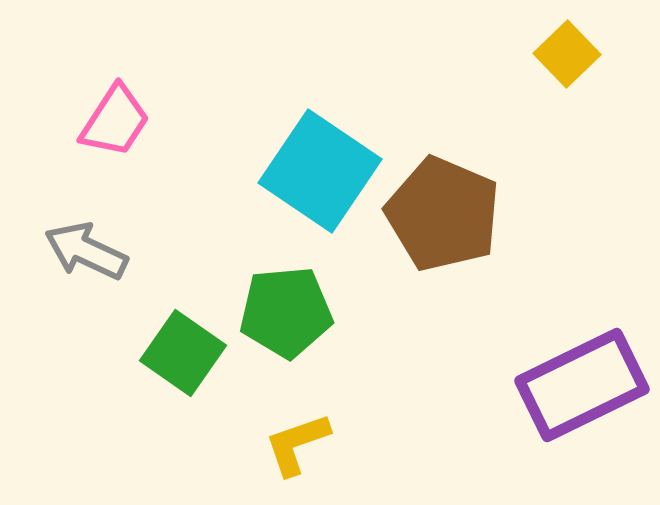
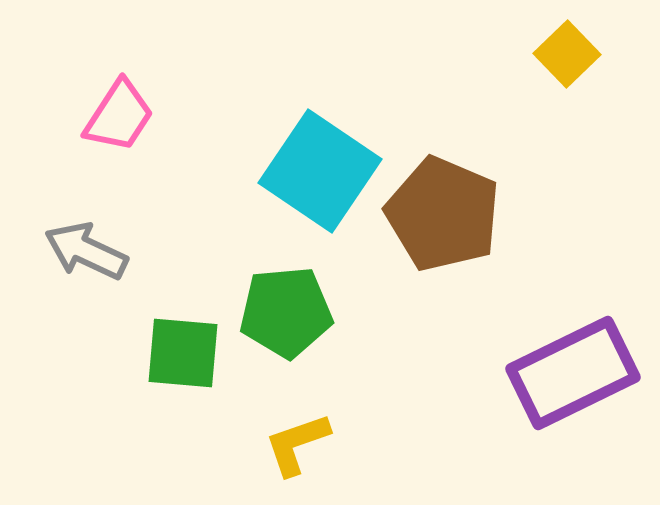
pink trapezoid: moved 4 px right, 5 px up
green square: rotated 30 degrees counterclockwise
purple rectangle: moved 9 px left, 12 px up
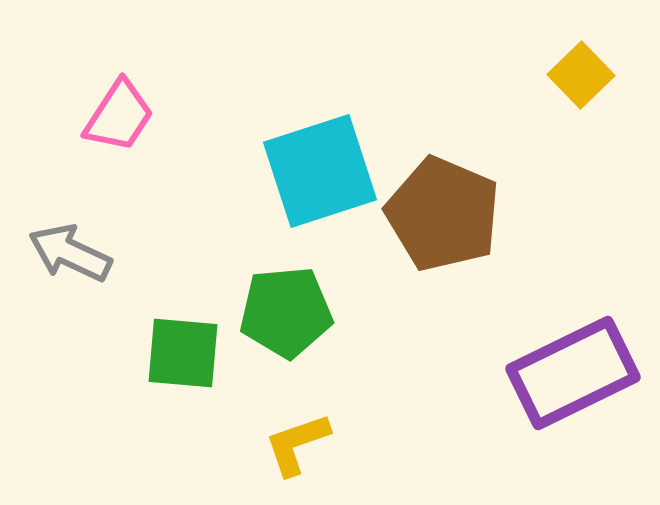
yellow square: moved 14 px right, 21 px down
cyan square: rotated 38 degrees clockwise
gray arrow: moved 16 px left, 2 px down
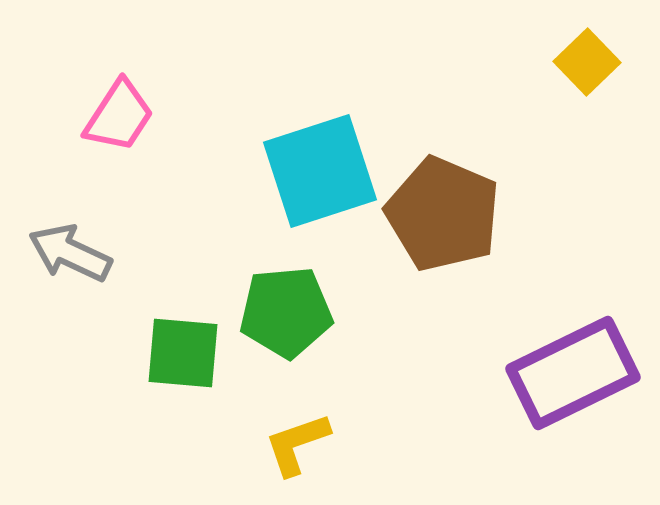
yellow square: moved 6 px right, 13 px up
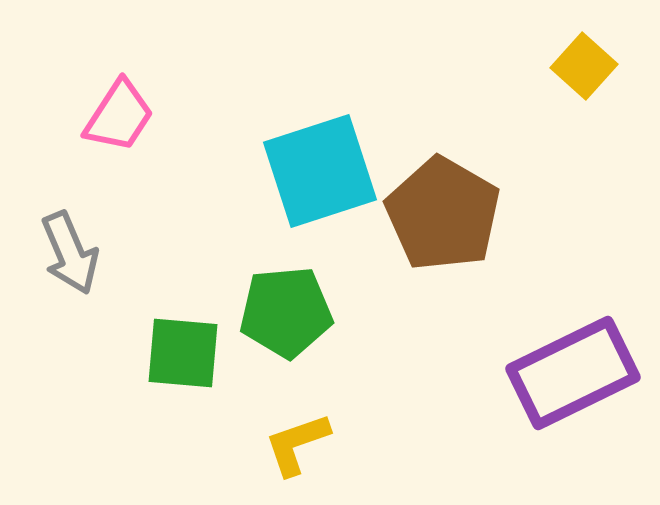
yellow square: moved 3 px left, 4 px down; rotated 4 degrees counterclockwise
brown pentagon: rotated 7 degrees clockwise
gray arrow: rotated 138 degrees counterclockwise
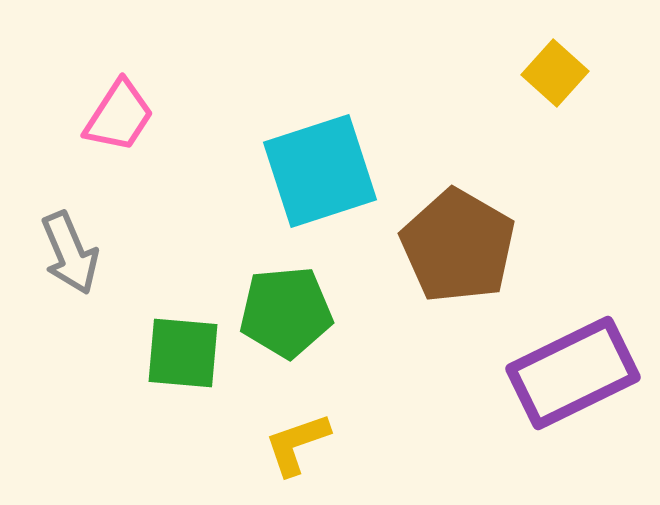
yellow square: moved 29 px left, 7 px down
brown pentagon: moved 15 px right, 32 px down
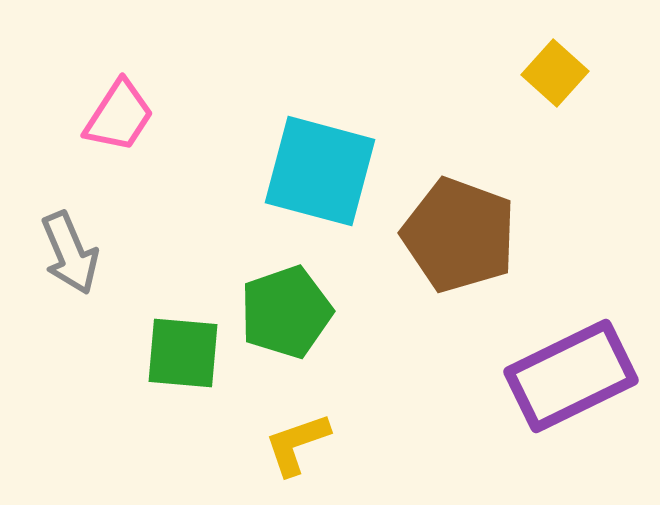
cyan square: rotated 33 degrees clockwise
brown pentagon: moved 1 px right, 11 px up; rotated 10 degrees counterclockwise
green pentagon: rotated 14 degrees counterclockwise
purple rectangle: moved 2 px left, 3 px down
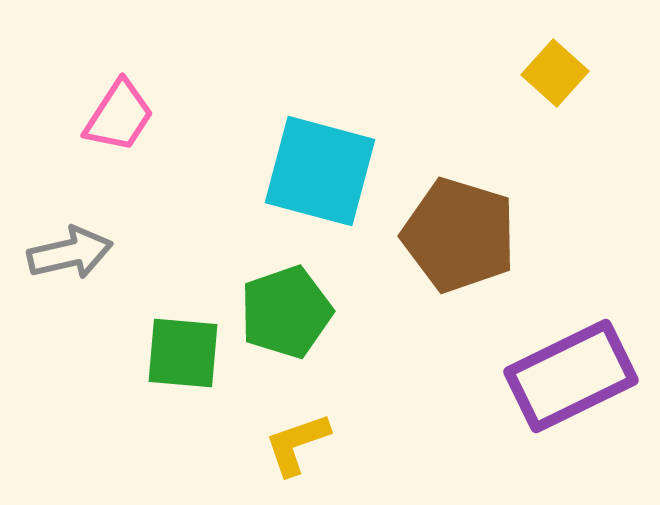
brown pentagon: rotated 3 degrees counterclockwise
gray arrow: rotated 80 degrees counterclockwise
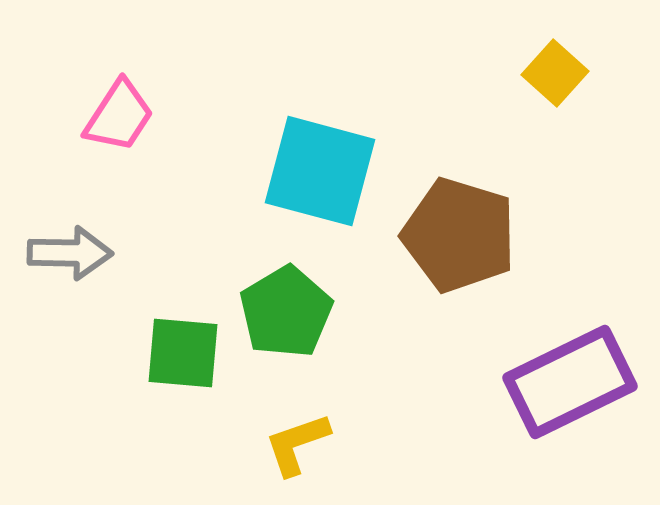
gray arrow: rotated 14 degrees clockwise
green pentagon: rotated 12 degrees counterclockwise
purple rectangle: moved 1 px left, 6 px down
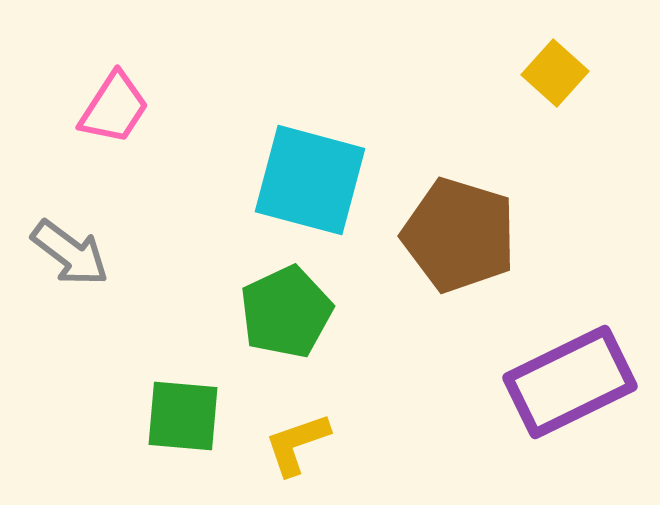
pink trapezoid: moved 5 px left, 8 px up
cyan square: moved 10 px left, 9 px down
gray arrow: rotated 36 degrees clockwise
green pentagon: rotated 6 degrees clockwise
green square: moved 63 px down
